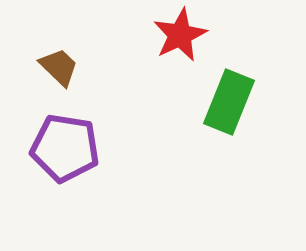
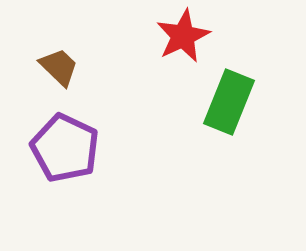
red star: moved 3 px right, 1 px down
purple pentagon: rotated 16 degrees clockwise
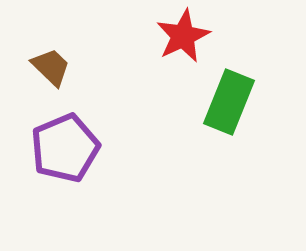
brown trapezoid: moved 8 px left
purple pentagon: rotated 24 degrees clockwise
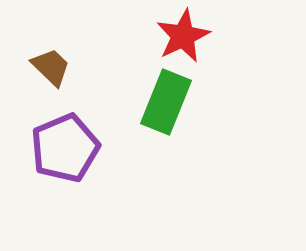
green rectangle: moved 63 px left
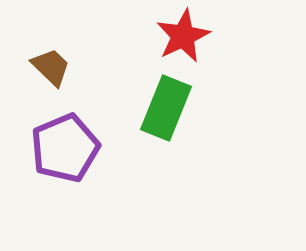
green rectangle: moved 6 px down
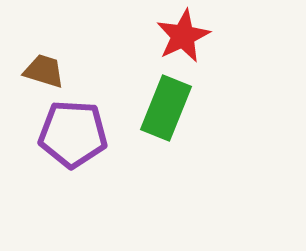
brown trapezoid: moved 7 px left, 4 px down; rotated 27 degrees counterclockwise
purple pentagon: moved 8 px right, 14 px up; rotated 26 degrees clockwise
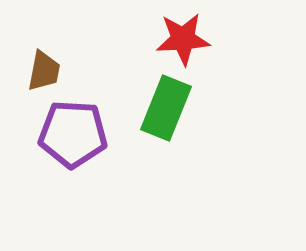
red star: moved 3 px down; rotated 22 degrees clockwise
brown trapezoid: rotated 84 degrees clockwise
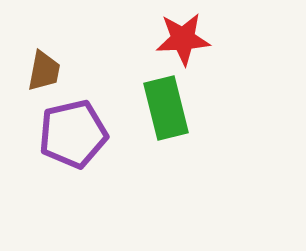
green rectangle: rotated 36 degrees counterclockwise
purple pentagon: rotated 16 degrees counterclockwise
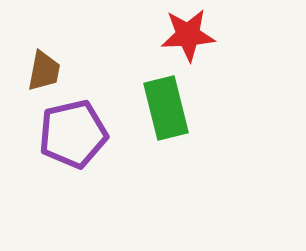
red star: moved 5 px right, 4 px up
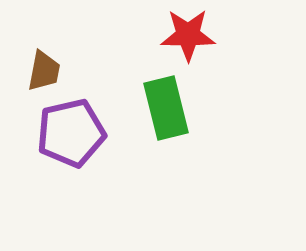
red star: rotated 4 degrees clockwise
purple pentagon: moved 2 px left, 1 px up
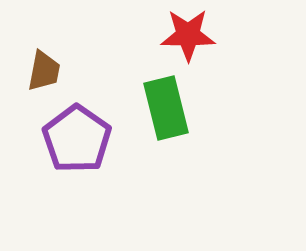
purple pentagon: moved 6 px right, 6 px down; rotated 24 degrees counterclockwise
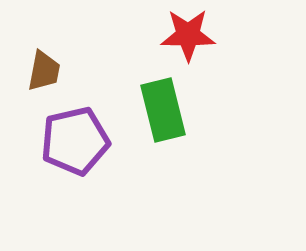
green rectangle: moved 3 px left, 2 px down
purple pentagon: moved 2 px left, 2 px down; rotated 24 degrees clockwise
